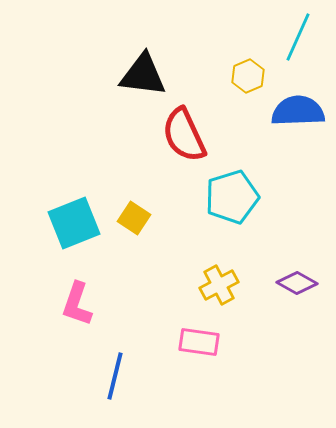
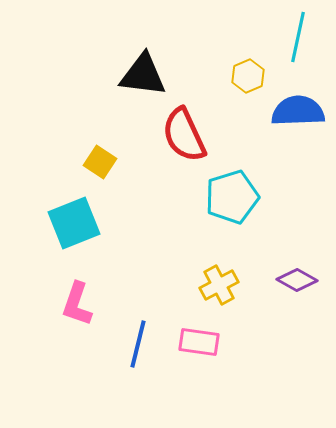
cyan line: rotated 12 degrees counterclockwise
yellow square: moved 34 px left, 56 px up
purple diamond: moved 3 px up
blue line: moved 23 px right, 32 px up
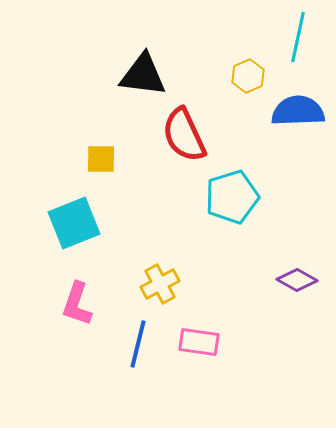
yellow square: moved 1 px right, 3 px up; rotated 32 degrees counterclockwise
yellow cross: moved 59 px left, 1 px up
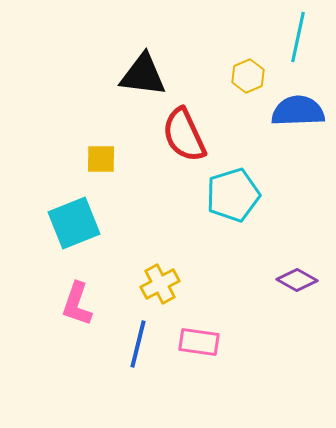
cyan pentagon: moved 1 px right, 2 px up
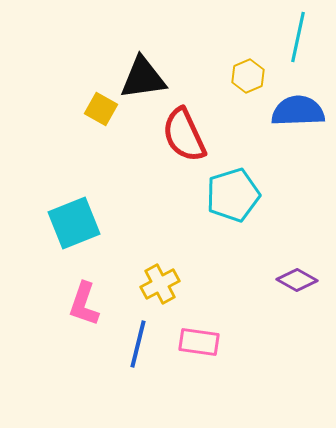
black triangle: moved 3 px down; rotated 15 degrees counterclockwise
yellow square: moved 50 px up; rotated 28 degrees clockwise
pink L-shape: moved 7 px right
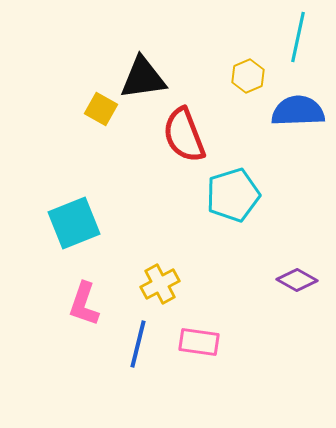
red semicircle: rotated 4 degrees clockwise
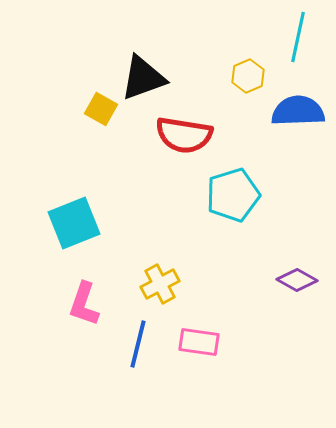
black triangle: rotated 12 degrees counterclockwise
red semicircle: rotated 60 degrees counterclockwise
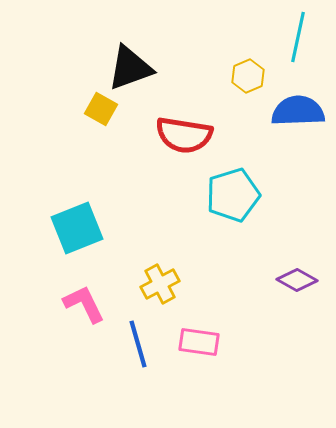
black triangle: moved 13 px left, 10 px up
cyan square: moved 3 px right, 5 px down
pink L-shape: rotated 135 degrees clockwise
blue line: rotated 30 degrees counterclockwise
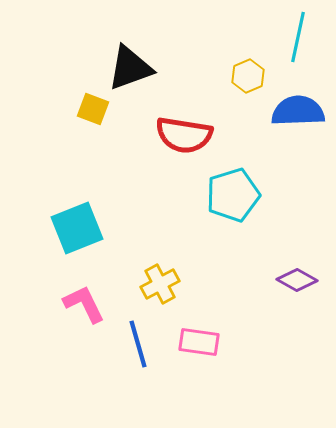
yellow square: moved 8 px left; rotated 8 degrees counterclockwise
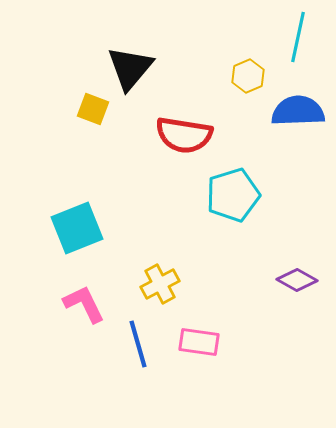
black triangle: rotated 30 degrees counterclockwise
